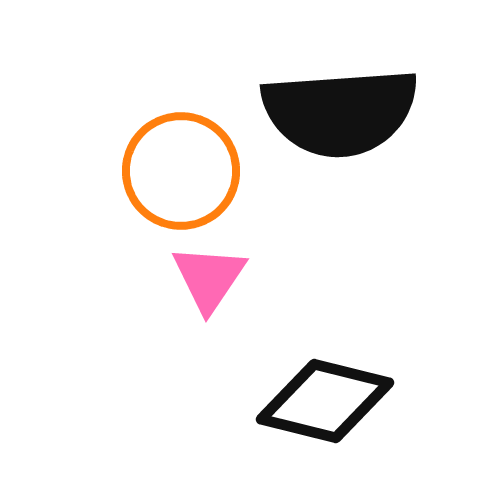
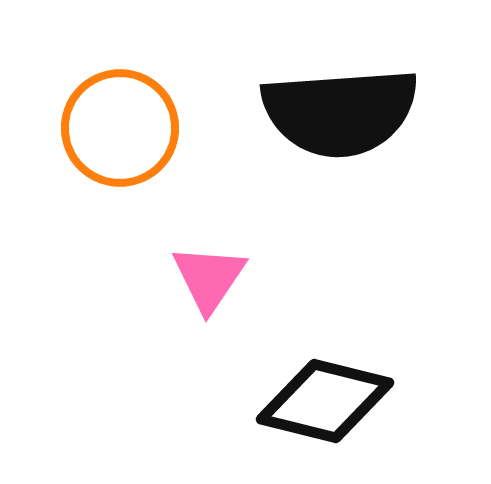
orange circle: moved 61 px left, 43 px up
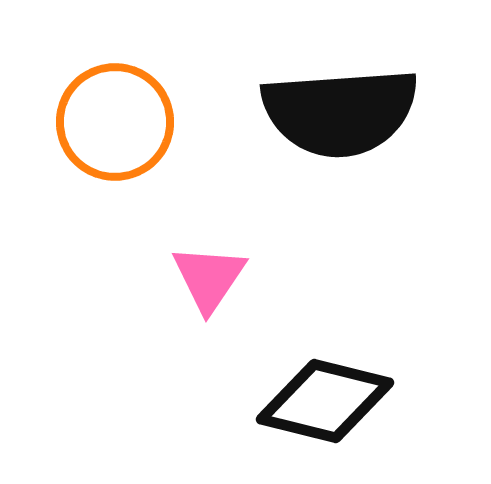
orange circle: moved 5 px left, 6 px up
